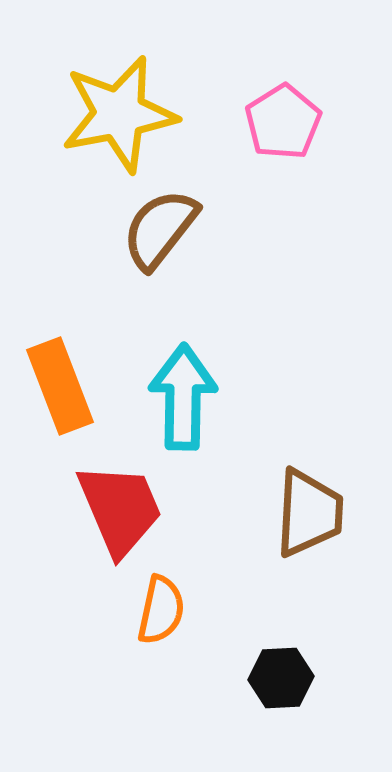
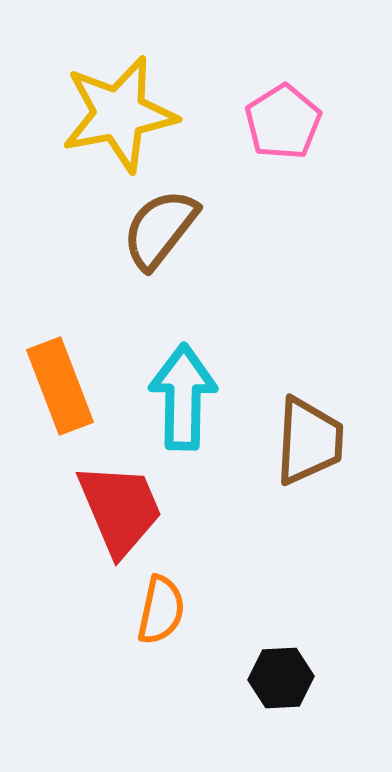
brown trapezoid: moved 72 px up
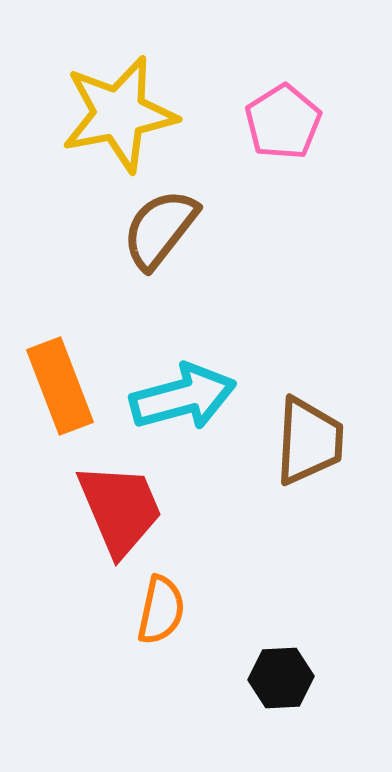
cyan arrow: rotated 74 degrees clockwise
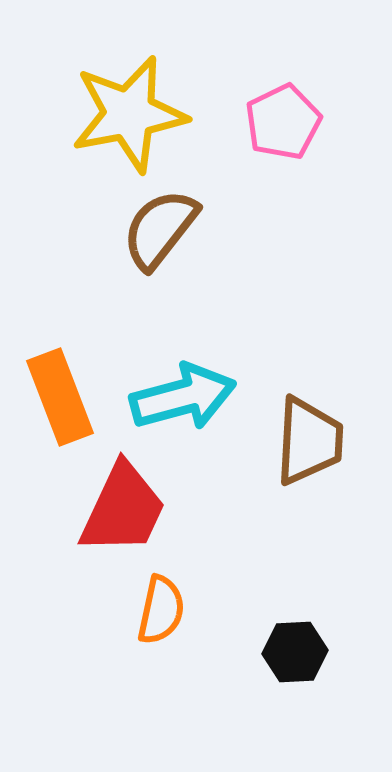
yellow star: moved 10 px right
pink pentagon: rotated 6 degrees clockwise
orange rectangle: moved 11 px down
red trapezoid: moved 3 px right; rotated 48 degrees clockwise
black hexagon: moved 14 px right, 26 px up
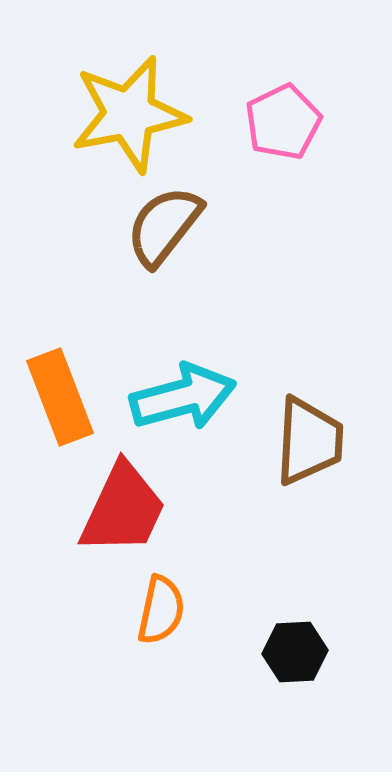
brown semicircle: moved 4 px right, 3 px up
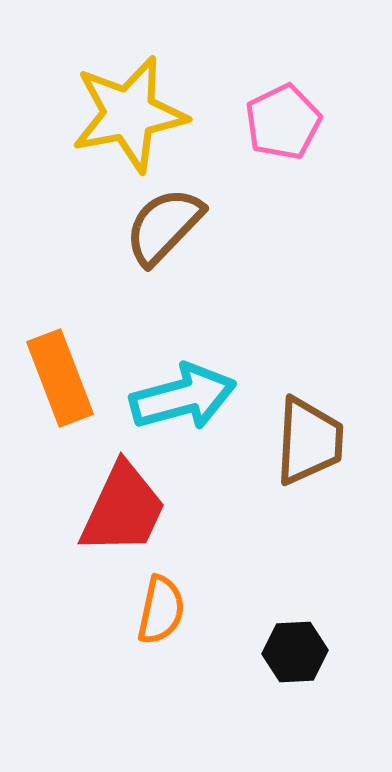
brown semicircle: rotated 6 degrees clockwise
orange rectangle: moved 19 px up
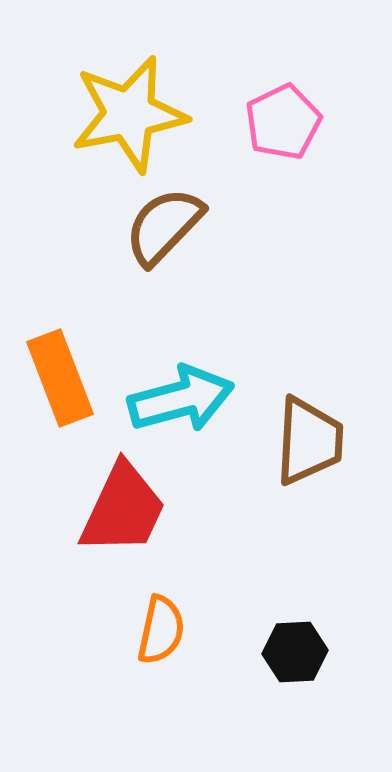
cyan arrow: moved 2 px left, 2 px down
orange semicircle: moved 20 px down
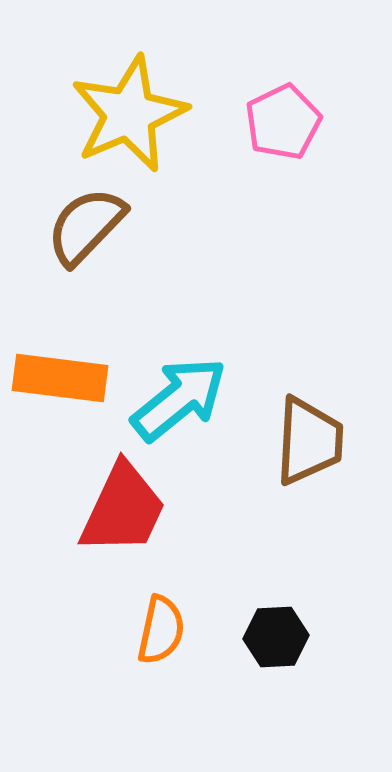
yellow star: rotated 12 degrees counterclockwise
brown semicircle: moved 78 px left
orange rectangle: rotated 62 degrees counterclockwise
cyan arrow: moved 2 px left; rotated 24 degrees counterclockwise
black hexagon: moved 19 px left, 15 px up
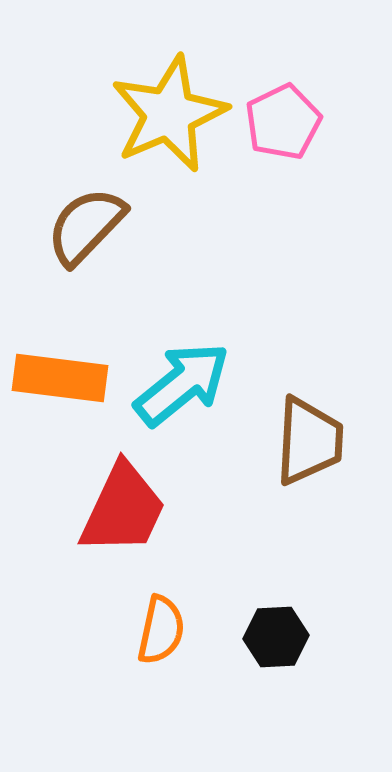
yellow star: moved 40 px right
cyan arrow: moved 3 px right, 15 px up
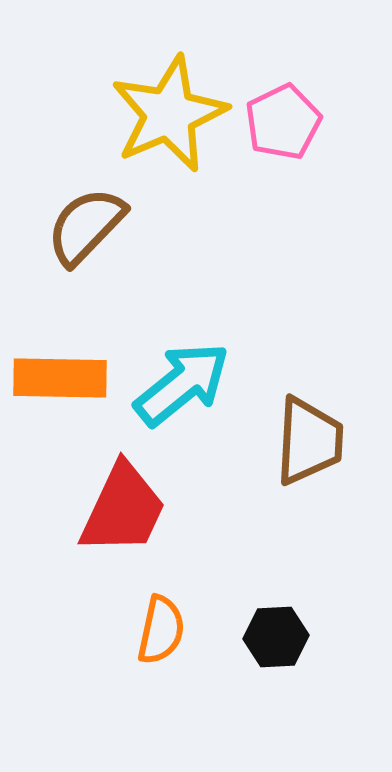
orange rectangle: rotated 6 degrees counterclockwise
